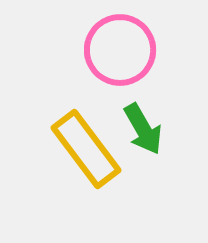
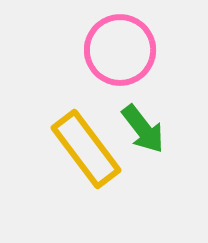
green arrow: rotated 8 degrees counterclockwise
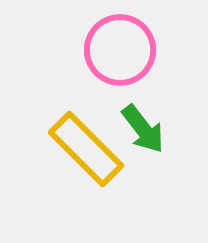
yellow rectangle: rotated 8 degrees counterclockwise
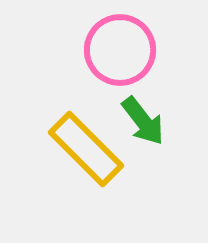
green arrow: moved 8 px up
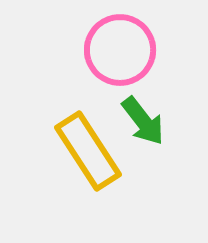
yellow rectangle: moved 2 px right, 2 px down; rotated 12 degrees clockwise
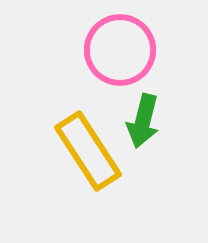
green arrow: rotated 52 degrees clockwise
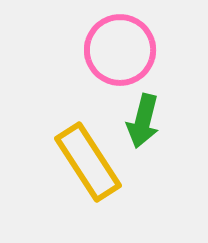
yellow rectangle: moved 11 px down
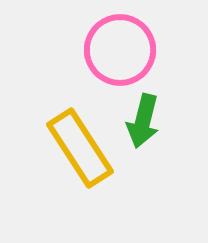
yellow rectangle: moved 8 px left, 14 px up
